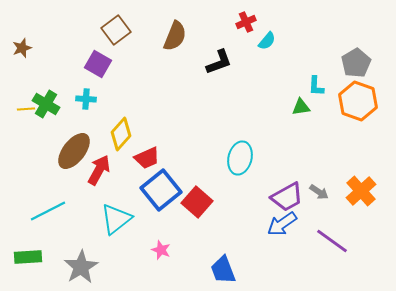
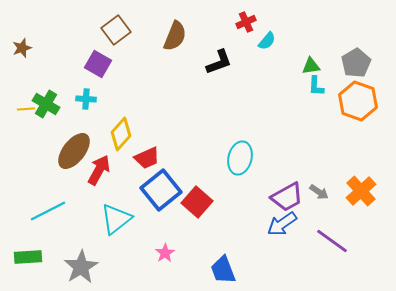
green triangle: moved 10 px right, 41 px up
pink star: moved 4 px right, 3 px down; rotated 18 degrees clockwise
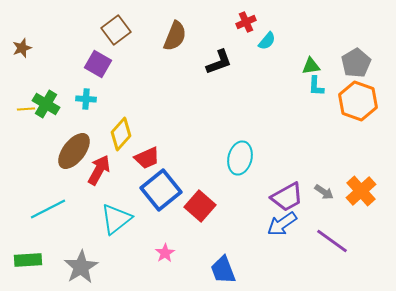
gray arrow: moved 5 px right
red square: moved 3 px right, 4 px down
cyan line: moved 2 px up
green rectangle: moved 3 px down
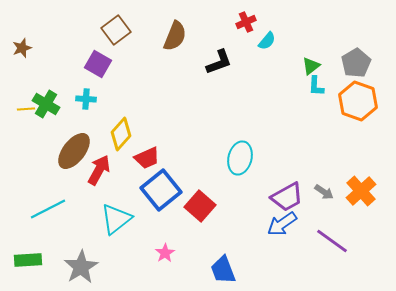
green triangle: rotated 30 degrees counterclockwise
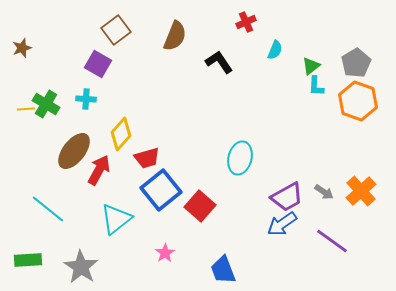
cyan semicircle: moved 8 px right, 9 px down; rotated 18 degrees counterclockwise
black L-shape: rotated 104 degrees counterclockwise
red trapezoid: rotated 8 degrees clockwise
cyan line: rotated 66 degrees clockwise
gray star: rotated 8 degrees counterclockwise
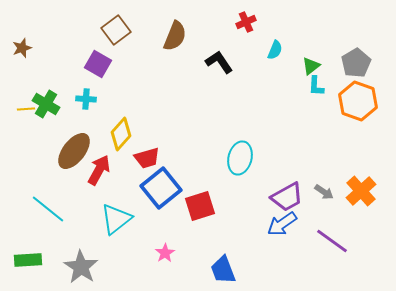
blue square: moved 2 px up
red square: rotated 32 degrees clockwise
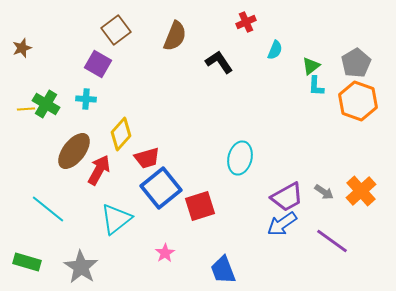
green rectangle: moved 1 px left, 2 px down; rotated 20 degrees clockwise
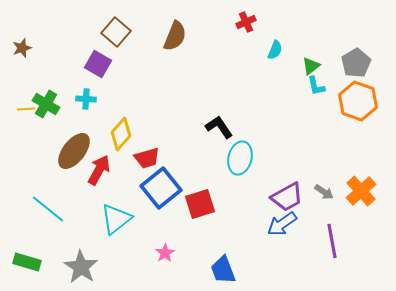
brown square: moved 2 px down; rotated 12 degrees counterclockwise
black L-shape: moved 65 px down
cyan L-shape: rotated 15 degrees counterclockwise
red square: moved 2 px up
purple line: rotated 44 degrees clockwise
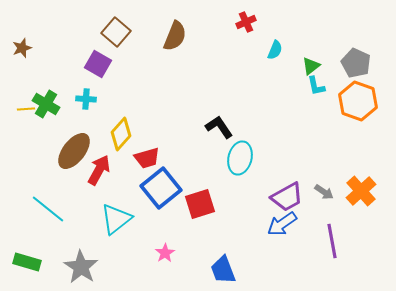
gray pentagon: rotated 16 degrees counterclockwise
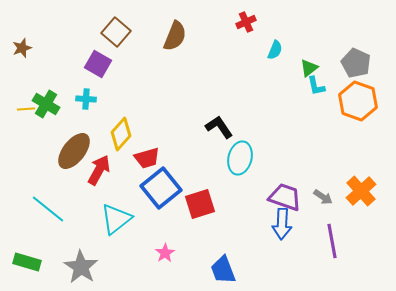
green triangle: moved 2 px left, 2 px down
gray arrow: moved 1 px left, 5 px down
purple trapezoid: moved 2 px left; rotated 132 degrees counterclockwise
blue arrow: rotated 52 degrees counterclockwise
